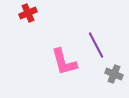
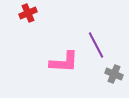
pink L-shape: rotated 72 degrees counterclockwise
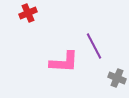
purple line: moved 2 px left, 1 px down
gray cross: moved 3 px right, 4 px down
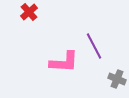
red cross: moved 1 px right, 1 px up; rotated 18 degrees counterclockwise
gray cross: moved 1 px down
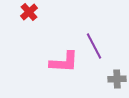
gray cross: rotated 24 degrees counterclockwise
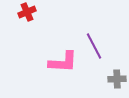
red cross: moved 2 px left; rotated 18 degrees clockwise
pink L-shape: moved 1 px left
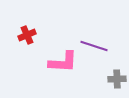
red cross: moved 23 px down
purple line: rotated 44 degrees counterclockwise
